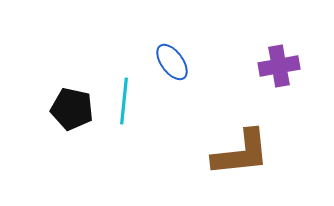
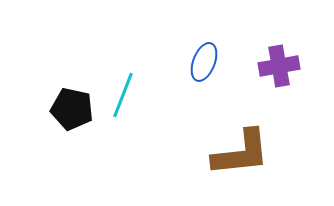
blue ellipse: moved 32 px right; rotated 57 degrees clockwise
cyan line: moved 1 px left, 6 px up; rotated 15 degrees clockwise
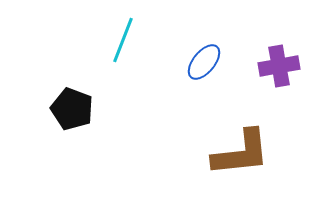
blue ellipse: rotated 18 degrees clockwise
cyan line: moved 55 px up
black pentagon: rotated 9 degrees clockwise
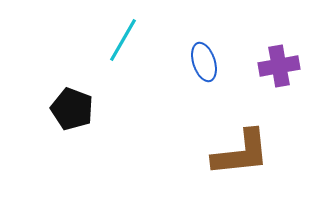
cyan line: rotated 9 degrees clockwise
blue ellipse: rotated 57 degrees counterclockwise
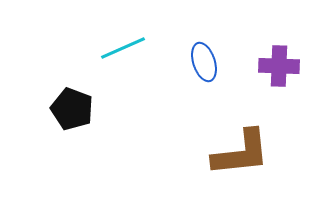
cyan line: moved 8 px down; rotated 36 degrees clockwise
purple cross: rotated 12 degrees clockwise
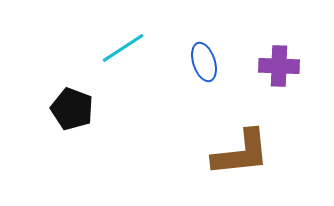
cyan line: rotated 9 degrees counterclockwise
